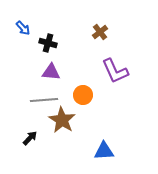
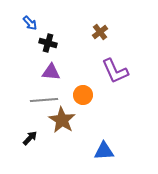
blue arrow: moved 7 px right, 5 px up
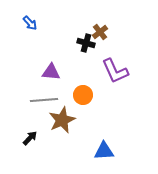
black cross: moved 38 px right
brown star: rotated 16 degrees clockwise
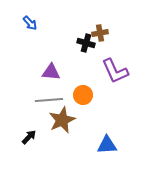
brown cross: moved 1 px down; rotated 28 degrees clockwise
gray line: moved 5 px right
black arrow: moved 1 px left, 1 px up
blue triangle: moved 3 px right, 6 px up
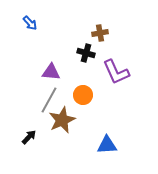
black cross: moved 10 px down
purple L-shape: moved 1 px right, 1 px down
gray line: rotated 56 degrees counterclockwise
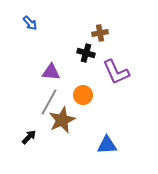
gray line: moved 2 px down
